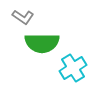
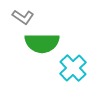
cyan cross: rotated 12 degrees counterclockwise
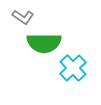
green semicircle: moved 2 px right
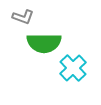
gray L-shape: rotated 15 degrees counterclockwise
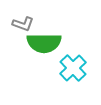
gray L-shape: moved 7 px down
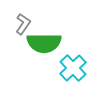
gray L-shape: rotated 75 degrees counterclockwise
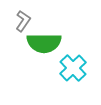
gray L-shape: moved 3 px up
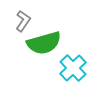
green semicircle: rotated 16 degrees counterclockwise
